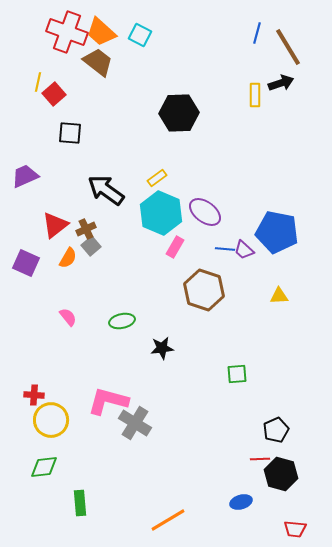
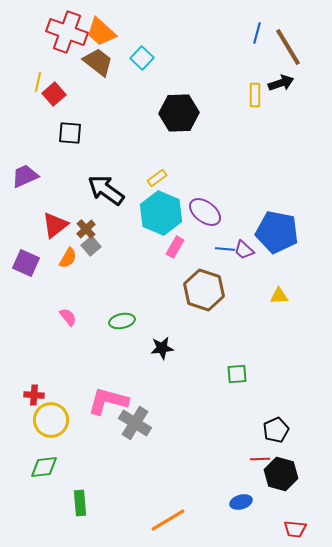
cyan square at (140, 35): moved 2 px right, 23 px down; rotated 15 degrees clockwise
brown cross at (86, 229): rotated 18 degrees counterclockwise
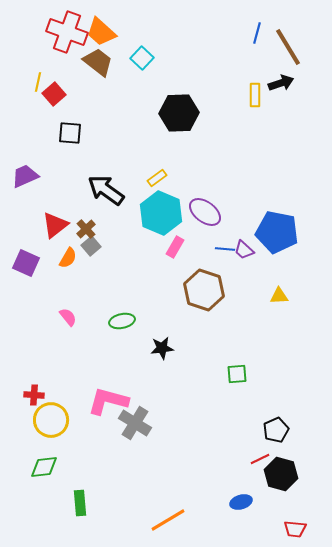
red line at (260, 459): rotated 24 degrees counterclockwise
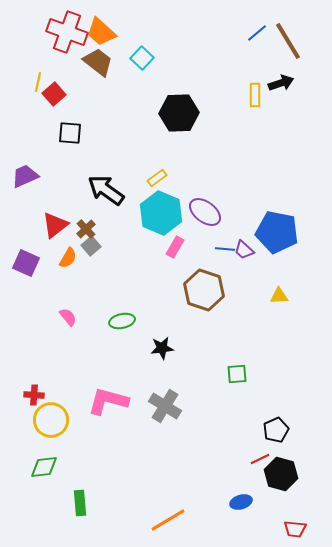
blue line at (257, 33): rotated 35 degrees clockwise
brown line at (288, 47): moved 6 px up
gray cross at (135, 423): moved 30 px right, 17 px up
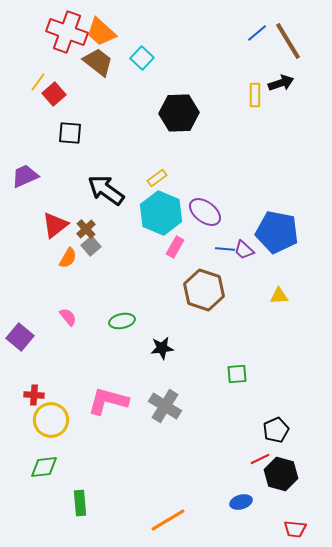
yellow line at (38, 82): rotated 24 degrees clockwise
purple square at (26, 263): moved 6 px left, 74 px down; rotated 16 degrees clockwise
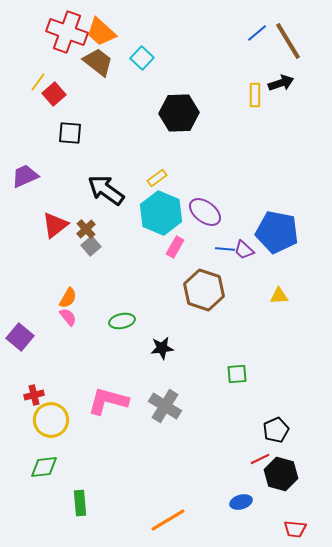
orange semicircle at (68, 258): moved 40 px down
red cross at (34, 395): rotated 18 degrees counterclockwise
